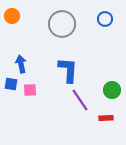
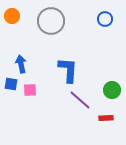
gray circle: moved 11 px left, 3 px up
purple line: rotated 15 degrees counterclockwise
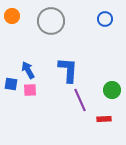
blue arrow: moved 7 px right, 6 px down; rotated 18 degrees counterclockwise
purple line: rotated 25 degrees clockwise
red rectangle: moved 2 px left, 1 px down
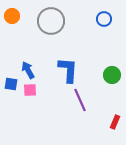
blue circle: moved 1 px left
green circle: moved 15 px up
red rectangle: moved 11 px right, 3 px down; rotated 64 degrees counterclockwise
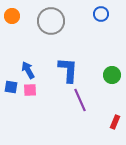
blue circle: moved 3 px left, 5 px up
blue square: moved 3 px down
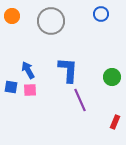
green circle: moved 2 px down
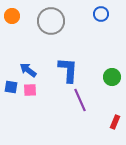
blue arrow: rotated 24 degrees counterclockwise
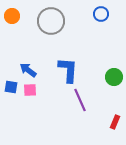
green circle: moved 2 px right
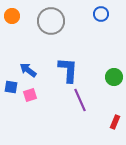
pink square: moved 5 px down; rotated 16 degrees counterclockwise
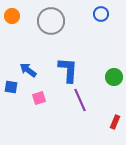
pink square: moved 9 px right, 3 px down
